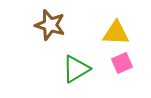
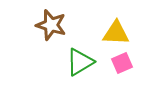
brown star: moved 1 px right
green triangle: moved 4 px right, 7 px up
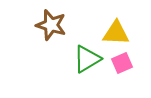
green triangle: moved 7 px right, 3 px up
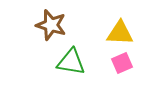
yellow triangle: moved 4 px right
green triangle: moved 16 px left, 3 px down; rotated 40 degrees clockwise
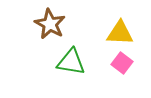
brown star: moved 1 px left, 1 px up; rotated 12 degrees clockwise
pink square: rotated 30 degrees counterclockwise
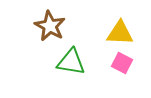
brown star: moved 2 px down
pink square: rotated 10 degrees counterclockwise
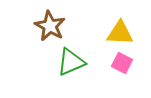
green triangle: rotated 32 degrees counterclockwise
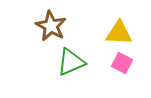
brown star: moved 1 px right
yellow triangle: moved 1 px left
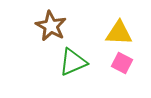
green triangle: moved 2 px right
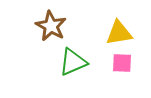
yellow triangle: rotated 12 degrees counterclockwise
pink square: rotated 25 degrees counterclockwise
